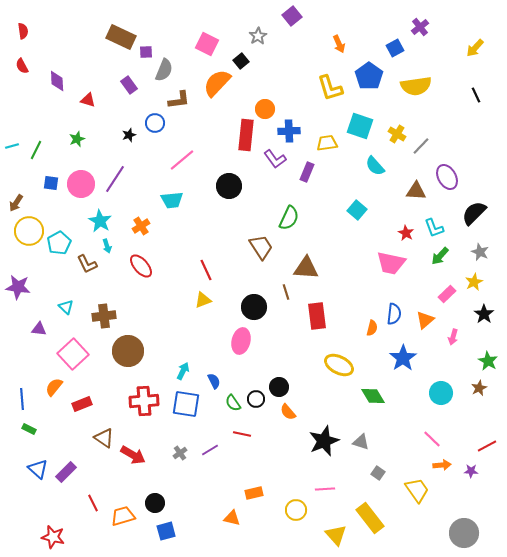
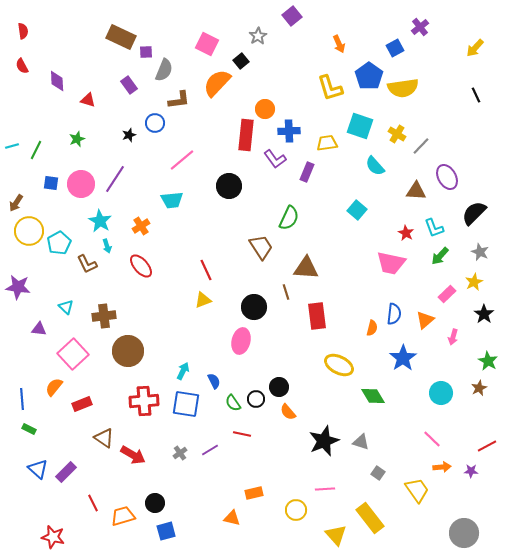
yellow semicircle at (416, 86): moved 13 px left, 2 px down
orange arrow at (442, 465): moved 2 px down
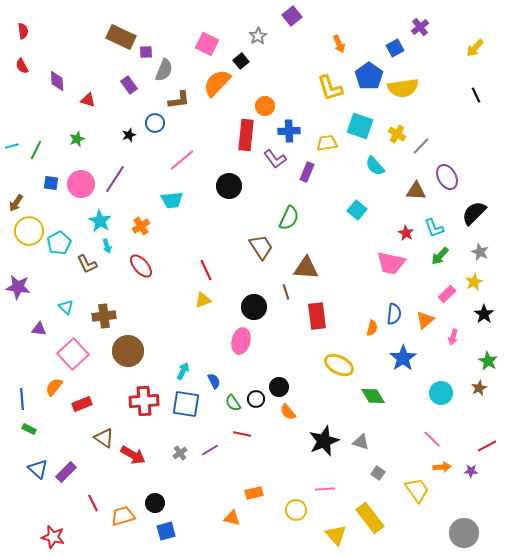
orange circle at (265, 109): moved 3 px up
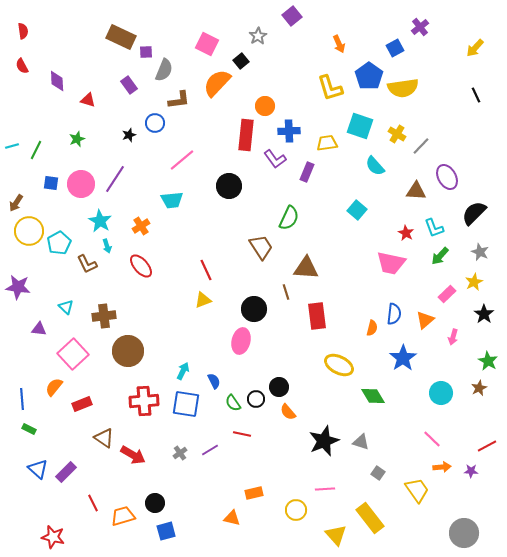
black circle at (254, 307): moved 2 px down
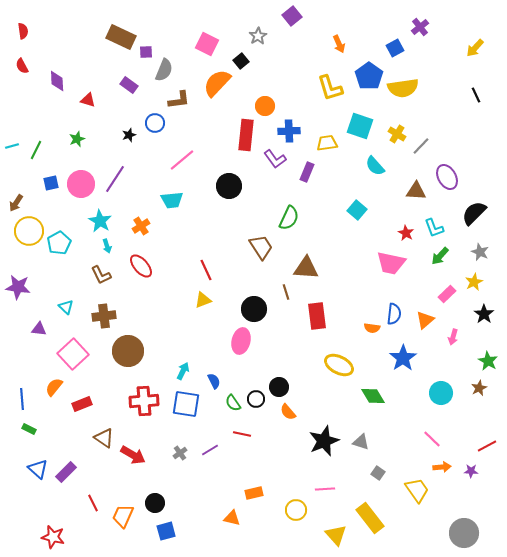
purple rectangle at (129, 85): rotated 18 degrees counterclockwise
blue square at (51, 183): rotated 21 degrees counterclockwise
brown L-shape at (87, 264): moved 14 px right, 11 px down
orange semicircle at (372, 328): rotated 84 degrees clockwise
orange trapezoid at (123, 516): rotated 50 degrees counterclockwise
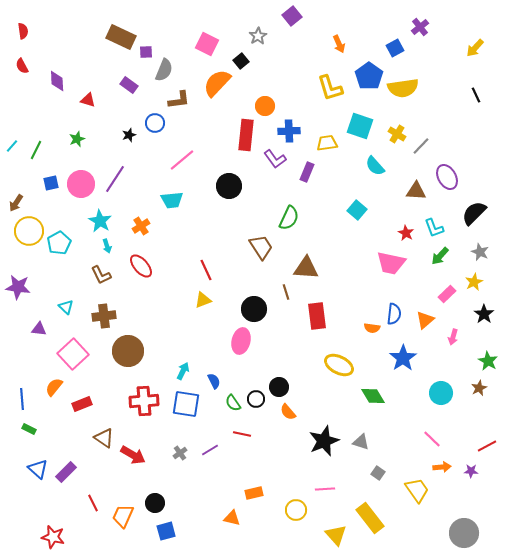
cyan line at (12, 146): rotated 32 degrees counterclockwise
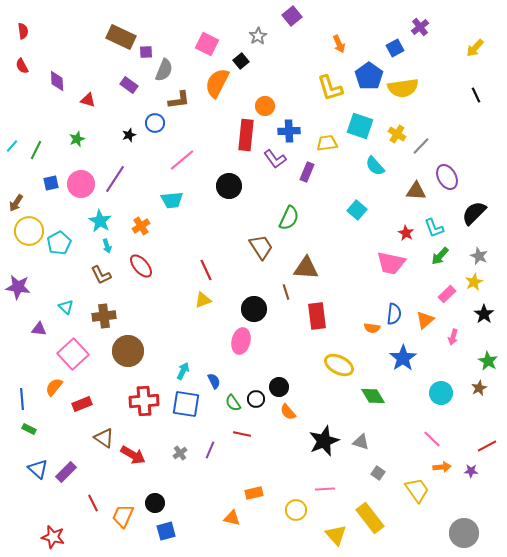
orange semicircle at (217, 83): rotated 16 degrees counterclockwise
gray star at (480, 252): moved 1 px left, 4 px down
purple line at (210, 450): rotated 36 degrees counterclockwise
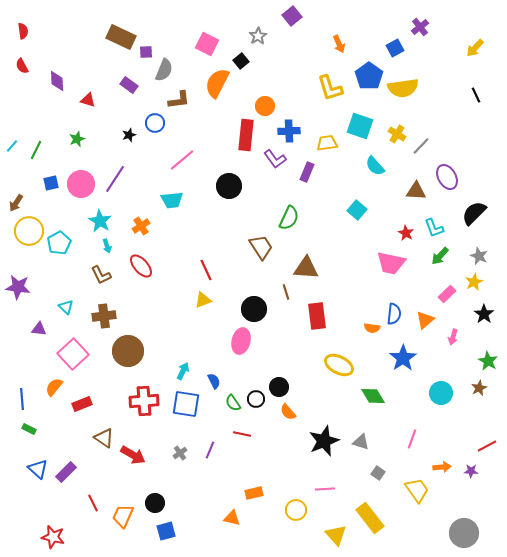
pink line at (432, 439): moved 20 px left; rotated 66 degrees clockwise
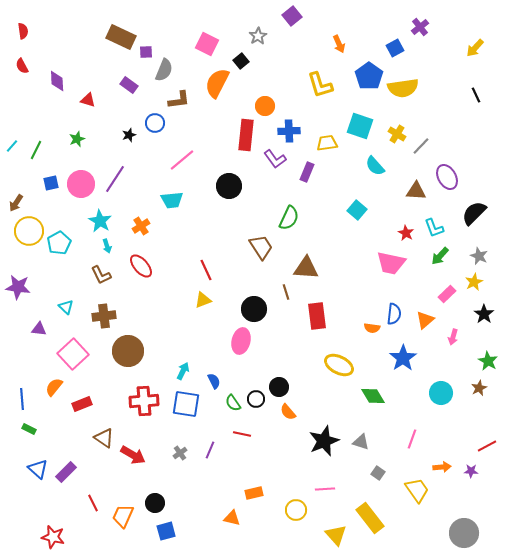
yellow L-shape at (330, 88): moved 10 px left, 3 px up
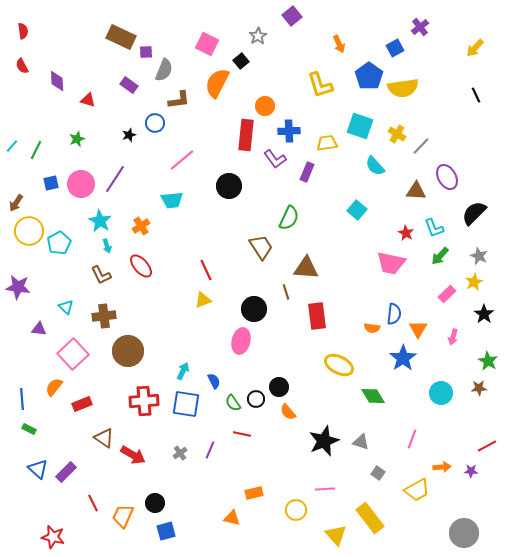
orange triangle at (425, 320): moved 7 px left, 9 px down; rotated 18 degrees counterclockwise
brown star at (479, 388): rotated 21 degrees clockwise
yellow trapezoid at (417, 490): rotated 96 degrees clockwise
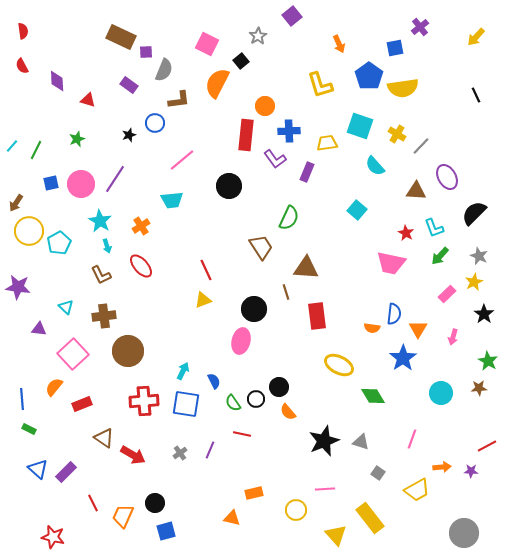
blue square at (395, 48): rotated 18 degrees clockwise
yellow arrow at (475, 48): moved 1 px right, 11 px up
